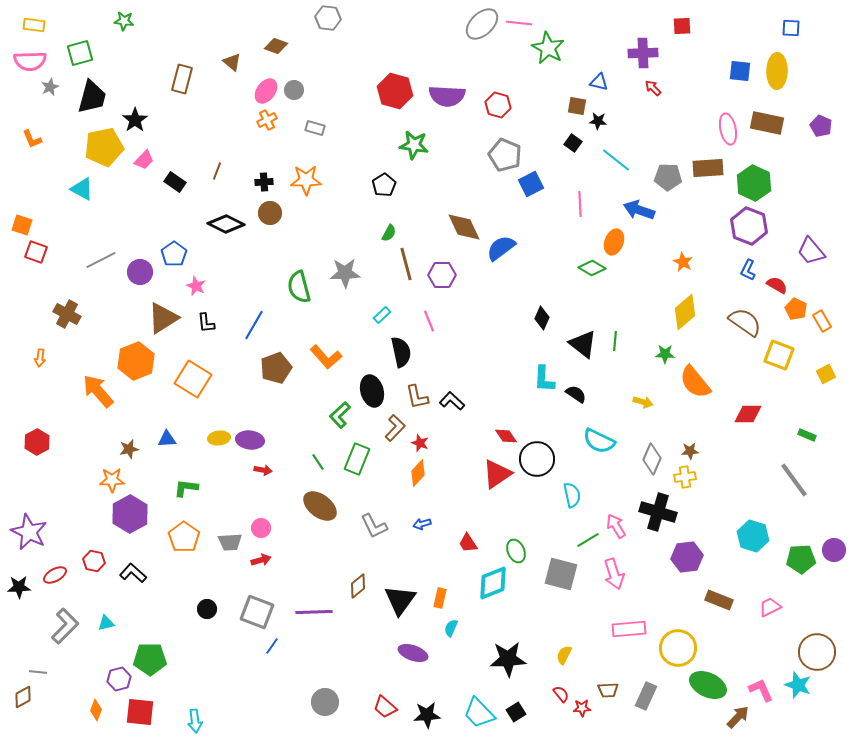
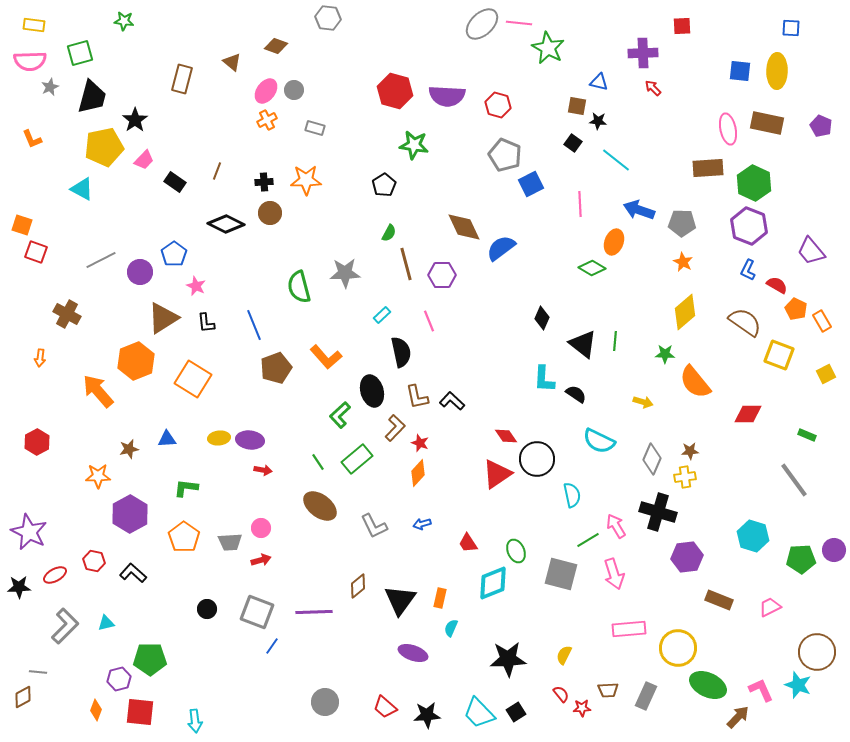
gray pentagon at (668, 177): moved 14 px right, 46 px down
blue line at (254, 325): rotated 52 degrees counterclockwise
green rectangle at (357, 459): rotated 28 degrees clockwise
orange star at (112, 480): moved 14 px left, 4 px up
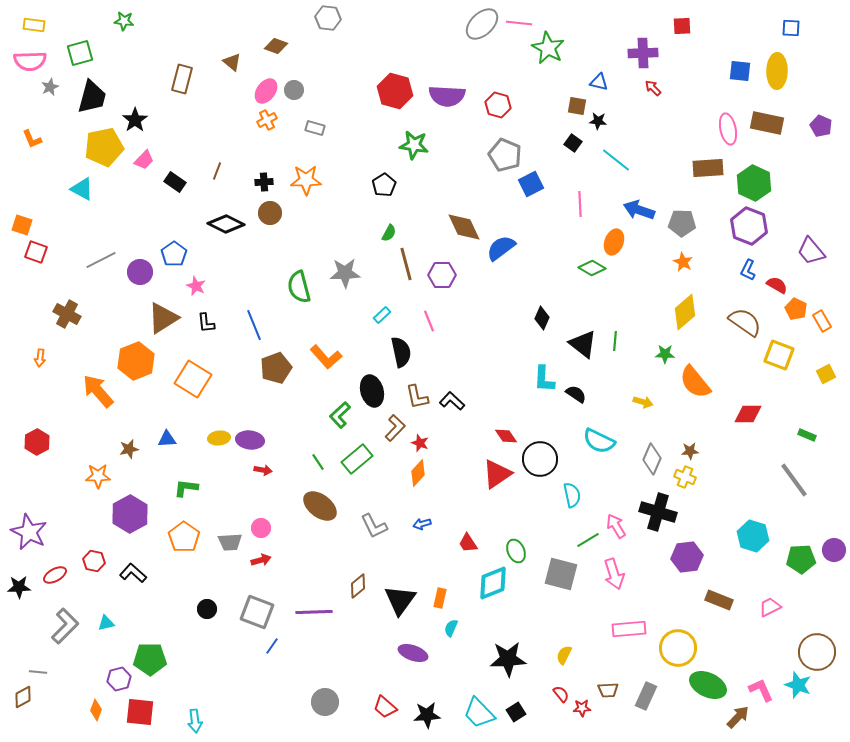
black circle at (537, 459): moved 3 px right
yellow cross at (685, 477): rotated 30 degrees clockwise
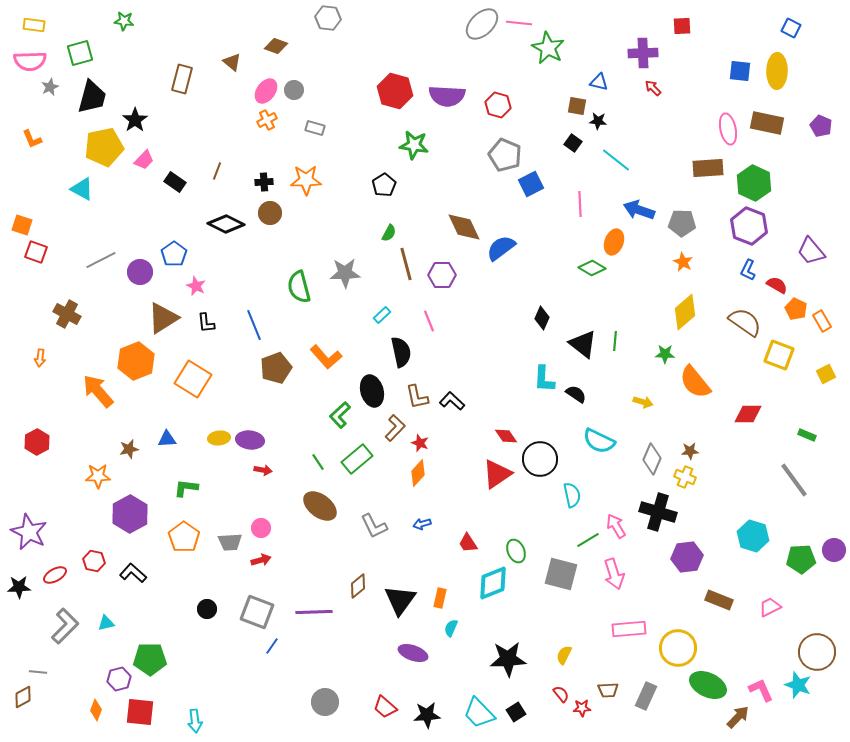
blue square at (791, 28): rotated 24 degrees clockwise
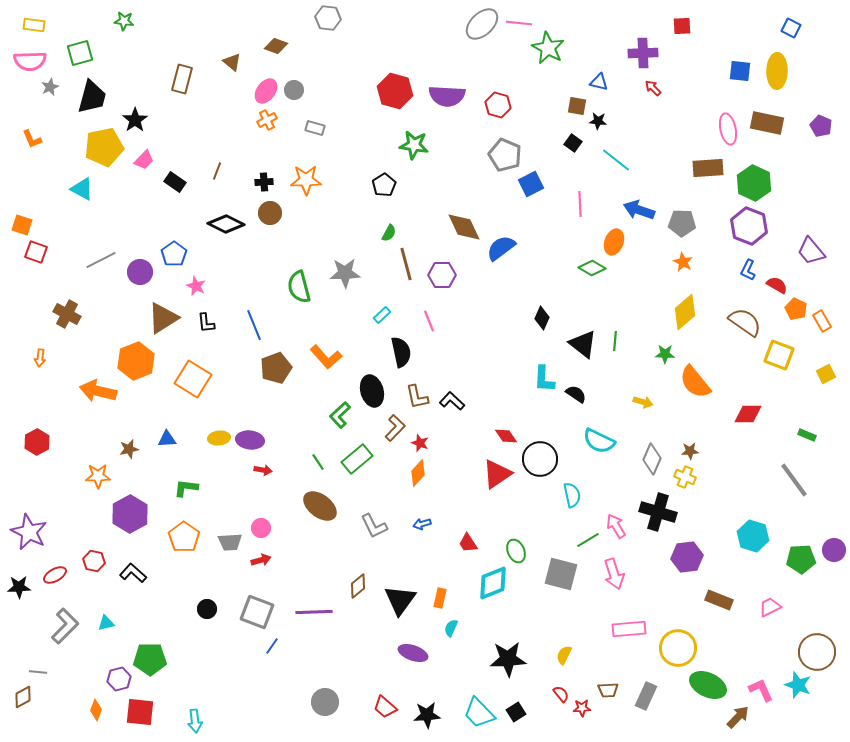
orange arrow at (98, 391): rotated 36 degrees counterclockwise
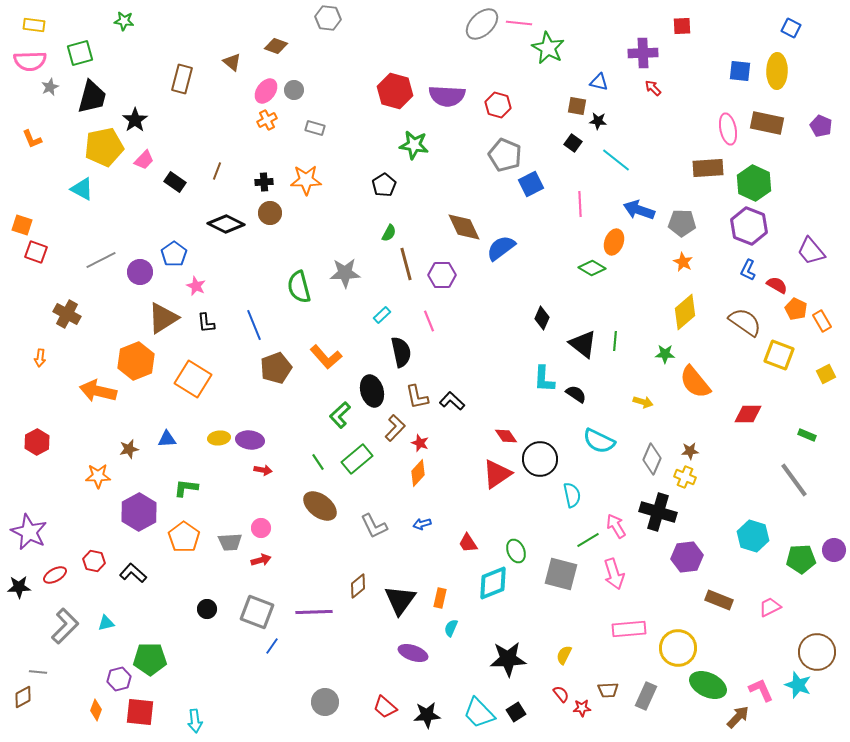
purple hexagon at (130, 514): moved 9 px right, 2 px up
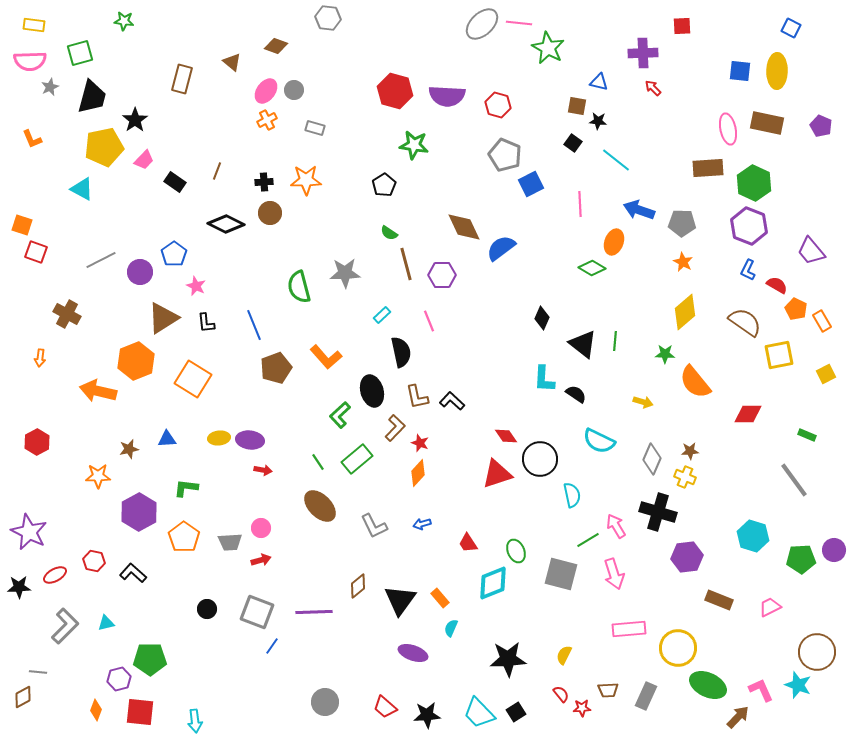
green semicircle at (389, 233): rotated 96 degrees clockwise
yellow square at (779, 355): rotated 32 degrees counterclockwise
red triangle at (497, 474): rotated 16 degrees clockwise
brown ellipse at (320, 506): rotated 8 degrees clockwise
orange rectangle at (440, 598): rotated 54 degrees counterclockwise
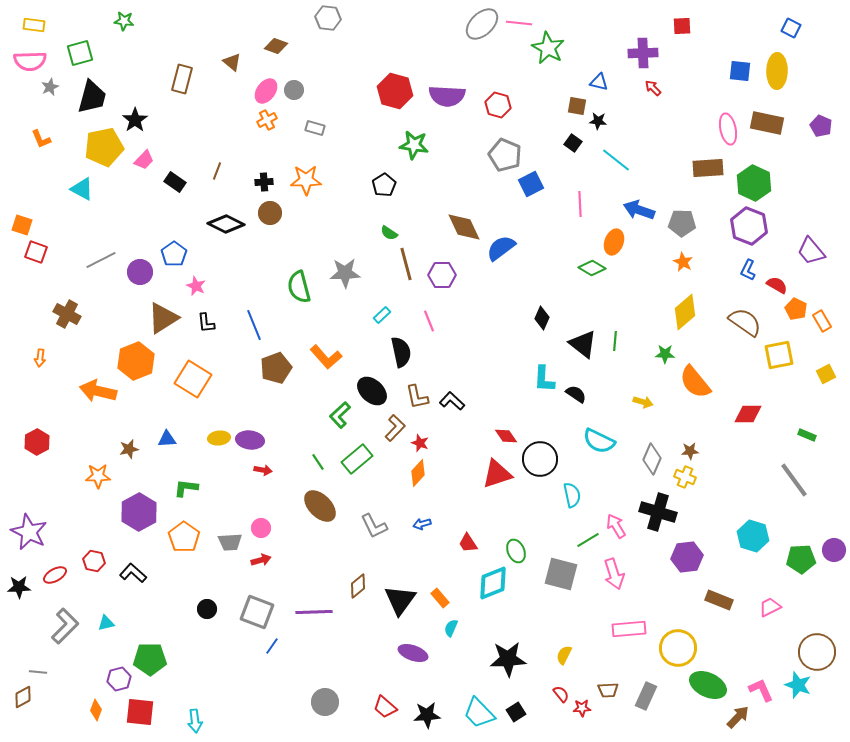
orange L-shape at (32, 139): moved 9 px right
black ellipse at (372, 391): rotated 32 degrees counterclockwise
